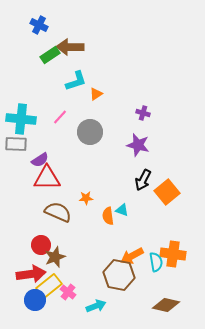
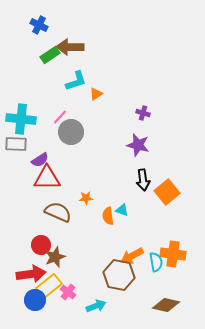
gray circle: moved 19 px left
black arrow: rotated 35 degrees counterclockwise
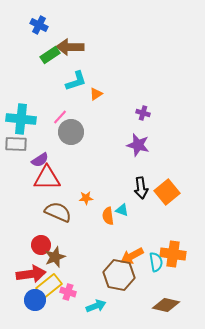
black arrow: moved 2 px left, 8 px down
pink cross: rotated 21 degrees counterclockwise
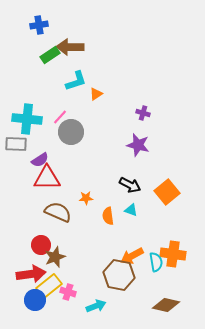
blue cross: rotated 36 degrees counterclockwise
cyan cross: moved 6 px right
black arrow: moved 11 px left, 3 px up; rotated 55 degrees counterclockwise
cyan triangle: moved 9 px right
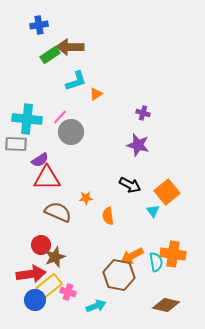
cyan triangle: moved 22 px right, 1 px down; rotated 32 degrees clockwise
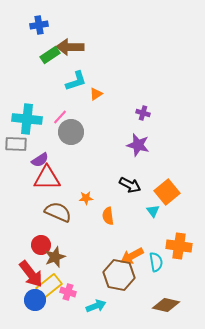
orange cross: moved 6 px right, 8 px up
red arrow: rotated 60 degrees clockwise
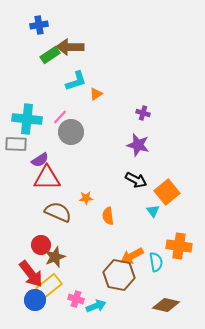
black arrow: moved 6 px right, 5 px up
pink cross: moved 8 px right, 7 px down
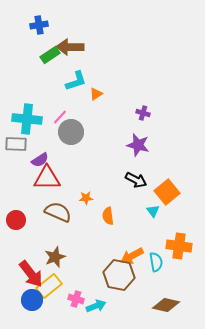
red circle: moved 25 px left, 25 px up
blue circle: moved 3 px left
